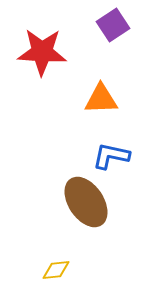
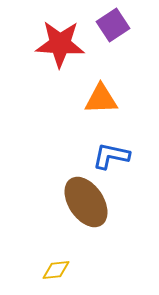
red star: moved 18 px right, 8 px up
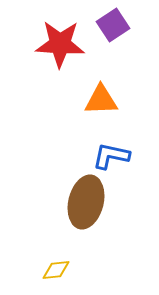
orange triangle: moved 1 px down
brown ellipse: rotated 48 degrees clockwise
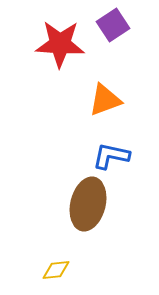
orange triangle: moved 4 px right; rotated 18 degrees counterclockwise
brown ellipse: moved 2 px right, 2 px down
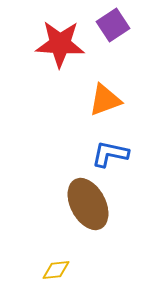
blue L-shape: moved 1 px left, 2 px up
brown ellipse: rotated 42 degrees counterclockwise
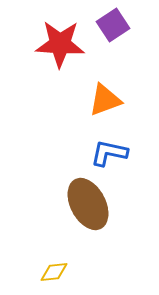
blue L-shape: moved 1 px left, 1 px up
yellow diamond: moved 2 px left, 2 px down
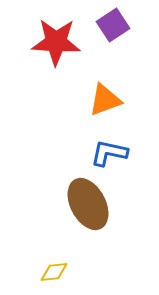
red star: moved 4 px left, 2 px up
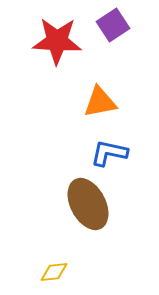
red star: moved 1 px right, 1 px up
orange triangle: moved 5 px left, 2 px down; rotated 9 degrees clockwise
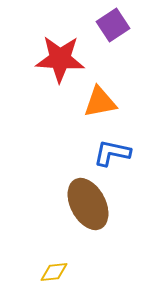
red star: moved 3 px right, 18 px down
blue L-shape: moved 3 px right
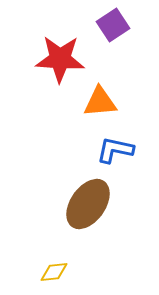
orange triangle: rotated 6 degrees clockwise
blue L-shape: moved 3 px right, 3 px up
brown ellipse: rotated 63 degrees clockwise
